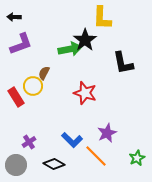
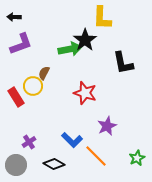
purple star: moved 7 px up
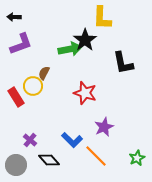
purple star: moved 3 px left, 1 px down
purple cross: moved 1 px right, 2 px up; rotated 16 degrees counterclockwise
black diamond: moved 5 px left, 4 px up; rotated 20 degrees clockwise
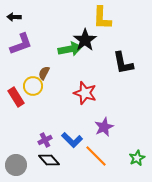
purple cross: moved 15 px right; rotated 24 degrees clockwise
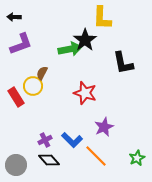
brown semicircle: moved 2 px left
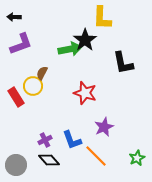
blue L-shape: rotated 25 degrees clockwise
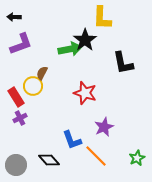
purple cross: moved 25 px left, 22 px up
